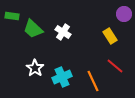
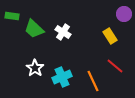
green trapezoid: moved 1 px right
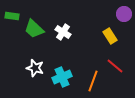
white star: rotated 18 degrees counterclockwise
orange line: rotated 45 degrees clockwise
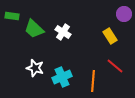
orange line: rotated 15 degrees counterclockwise
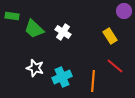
purple circle: moved 3 px up
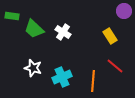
white star: moved 2 px left
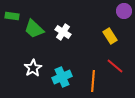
white star: rotated 24 degrees clockwise
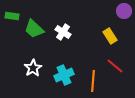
cyan cross: moved 2 px right, 2 px up
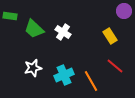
green rectangle: moved 2 px left
white star: rotated 18 degrees clockwise
orange line: moved 2 px left; rotated 35 degrees counterclockwise
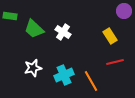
red line: moved 4 px up; rotated 54 degrees counterclockwise
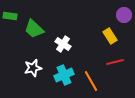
purple circle: moved 4 px down
white cross: moved 12 px down
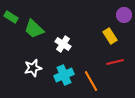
green rectangle: moved 1 px right, 1 px down; rotated 24 degrees clockwise
